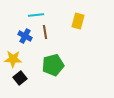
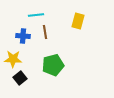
blue cross: moved 2 px left; rotated 24 degrees counterclockwise
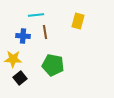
green pentagon: rotated 25 degrees clockwise
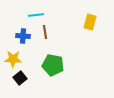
yellow rectangle: moved 12 px right, 1 px down
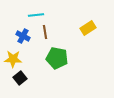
yellow rectangle: moved 2 px left, 6 px down; rotated 42 degrees clockwise
blue cross: rotated 24 degrees clockwise
green pentagon: moved 4 px right, 7 px up
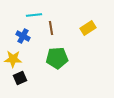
cyan line: moved 2 px left
brown line: moved 6 px right, 4 px up
green pentagon: rotated 15 degrees counterclockwise
black square: rotated 16 degrees clockwise
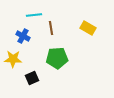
yellow rectangle: rotated 63 degrees clockwise
black square: moved 12 px right
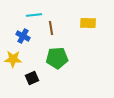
yellow rectangle: moved 5 px up; rotated 28 degrees counterclockwise
